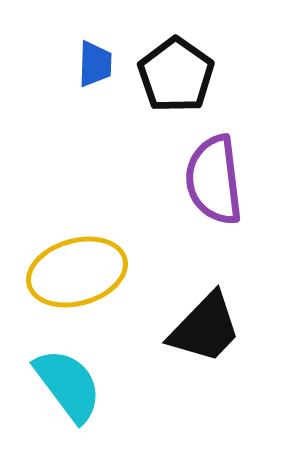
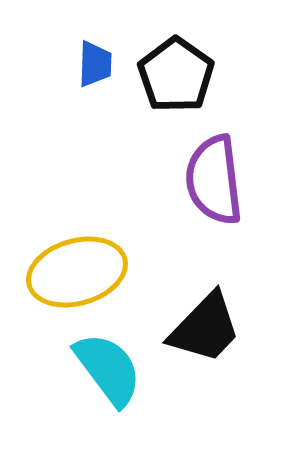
cyan semicircle: moved 40 px right, 16 px up
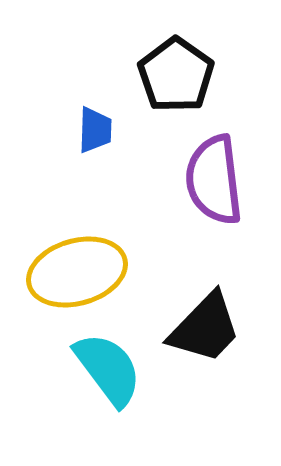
blue trapezoid: moved 66 px down
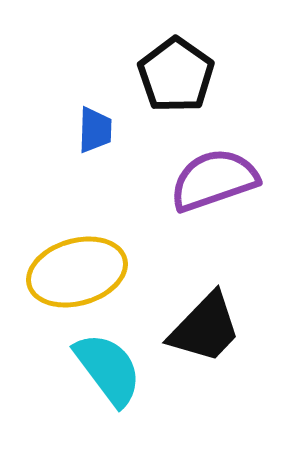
purple semicircle: rotated 78 degrees clockwise
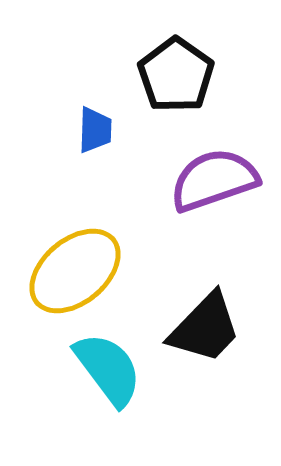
yellow ellipse: moved 2 px left, 1 px up; rotated 24 degrees counterclockwise
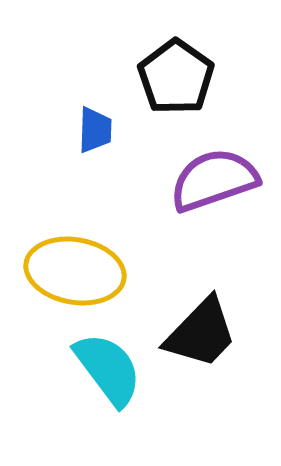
black pentagon: moved 2 px down
yellow ellipse: rotated 50 degrees clockwise
black trapezoid: moved 4 px left, 5 px down
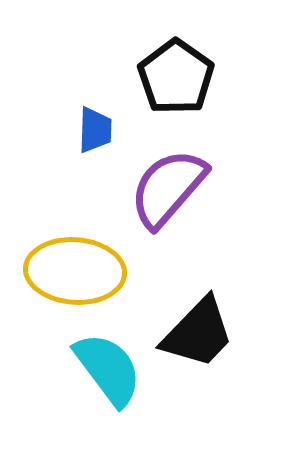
purple semicircle: moved 46 px left, 8 px down; rotated 30 degrees counterclockwise
yellow ellipse: rotated 6 degrees counterclockwise
black trapezoid: moved 3 px left
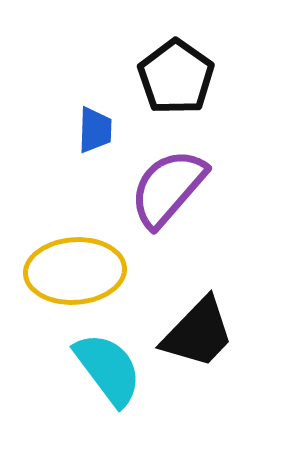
yellow ellipse: rotated 8 degrees counterclockwise
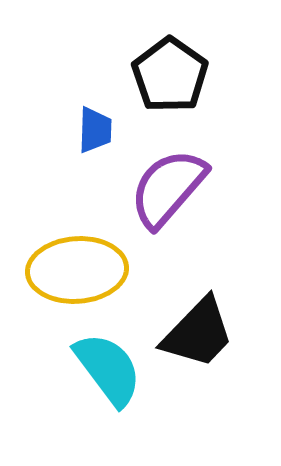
black pentagon: moved 6 px left, 2 px up
yellow ellipse: moved 2 px right, 1 px up
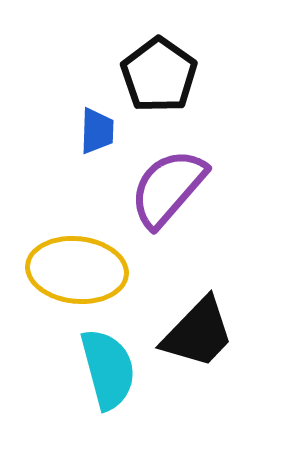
black pentagon: moved 11 px left
blue trapezoid: moved 2 px right, 1 px down
yellow ellipse: rotated 10 degrees clockwise
cyan semicircle: rotated 22 degrees clockwise
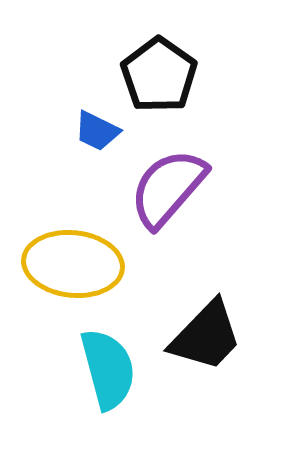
blue trapezoid: rotated 114 degrees clockwise
yellow ellipse: moved 4 px left, 6 px up
black trapezoid: moved 8 px right, 3 px down
